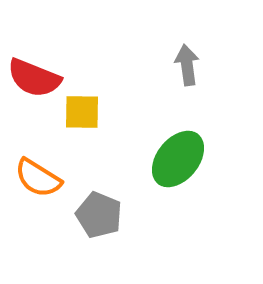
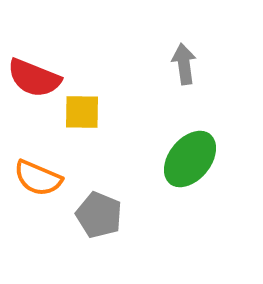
gray arrow: moved 3 px left, 1 px up
green ellipse: moved 12 px right
orange semicircle: rotated 9 degrees counterclockwise
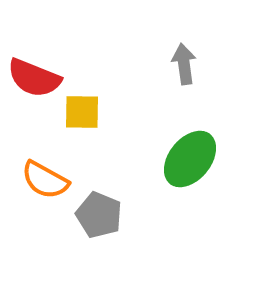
orange semicircle: moved 7 px right, 2 px down; rotated 6 degrees clockwise
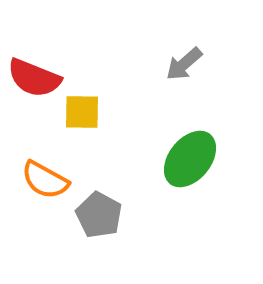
gray arrow: rotated 123 degrees counterclockwise
gray pentagon: rotated 6 degrees clockwise
